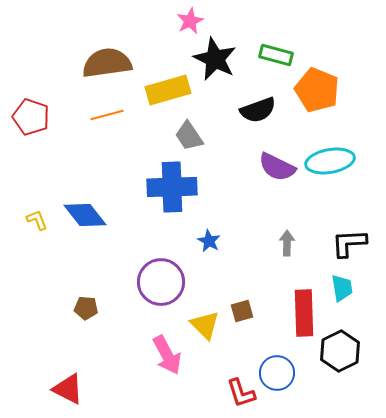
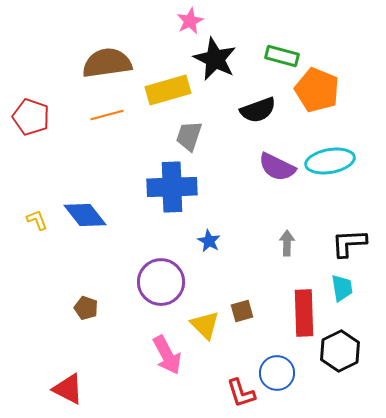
green rectangle: moved 6 px right, 1 px down
gray trapezoid: rotated 52 degrees clockwise
brown pentagon: rotated 15 degrees clockwise
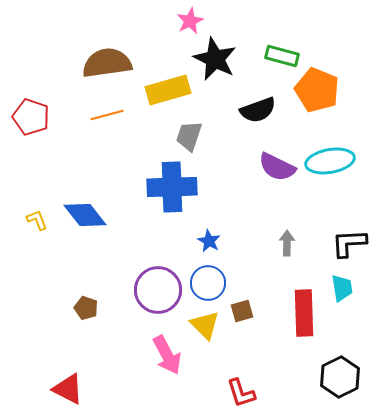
purple circle: moved 3 px left, 8 px down
black hexagon: moved 26 px down
blue circle: moved 69 px left, 90 px up
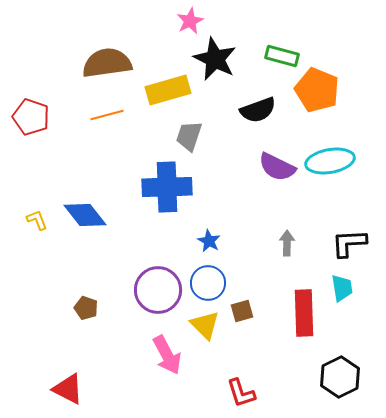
blue cross: moved 5 px left
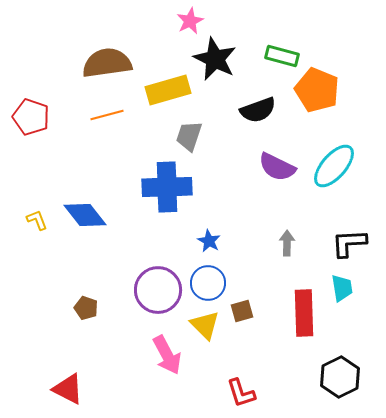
cyan ellipse: moved 4 px right, 5 px down; rotated 39 degrees counterclockwise
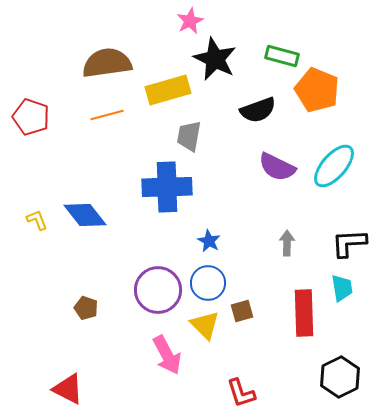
gray trapezoid: rotated 8 degrees counterclockwise
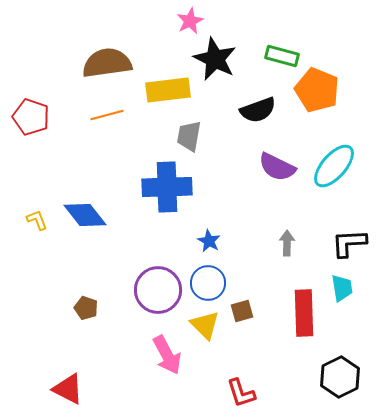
yellow rectangle: rotated 9 degrees clockwise
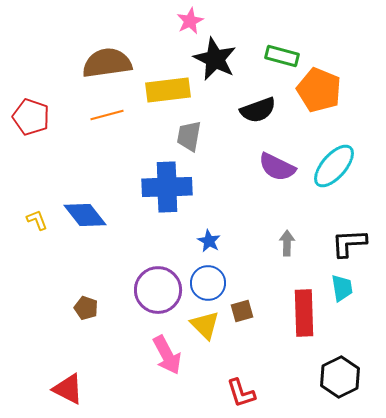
orange pentagon: moved 2 px right
